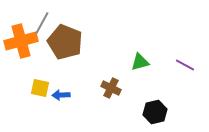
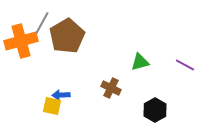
brown pentagon: moved 2 px right, 6 px up; rotated 20 degrees clockwise
yellow square: moved 12 px right, 18 px down
black hexagon: moved 2 px up; rotated 15 degrees counterclockwise
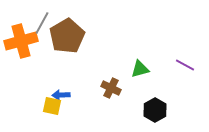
green triangle: moved 7 px down
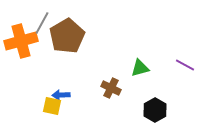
green triangle: moved 1 px up
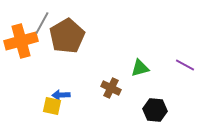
black hexagon: rotated 25 degrees counterclockwise
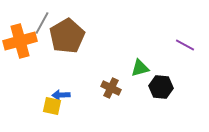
orange cross: moved 1 px left
purple line: moved 20 px up
black hexagon: moved 6 px right, 23 px up
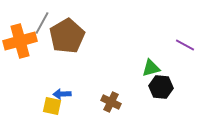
green triangle: moved 11 px right
brown cross: moved 14 px down
blue arrow: moved 1 px right, 1 px up
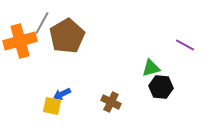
blue arrow: rotated 24 degrees counterclockwise
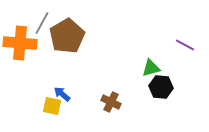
orange cross: moved 2 px down; rotated 20 degrees clockwise
blue arrow: rotated 66 degrees clockwise
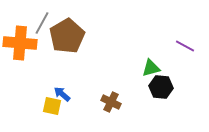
purple line: moved 1 px down
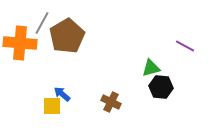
yellow square: rotated 12 degrees counterclockwise
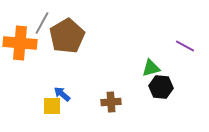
brown cross: rotated 30 degrees counterclockwise
